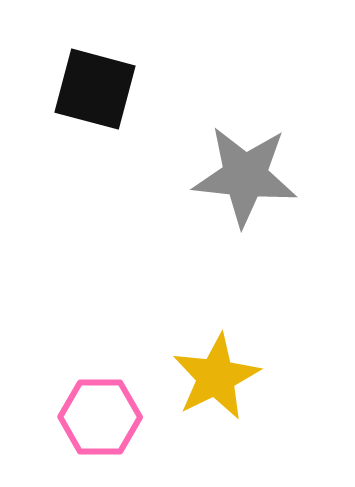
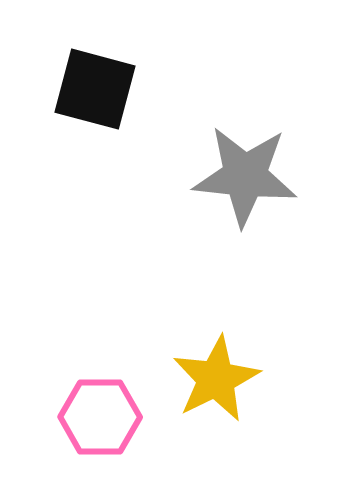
yellow star: moved 2 px down
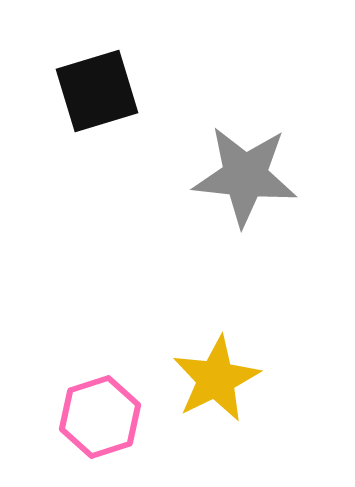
black square: moved 2 px right, 2 px down; rotated 32 degrees counterclockwise
pink hexagon: rotated 18 degrees counterclockwise
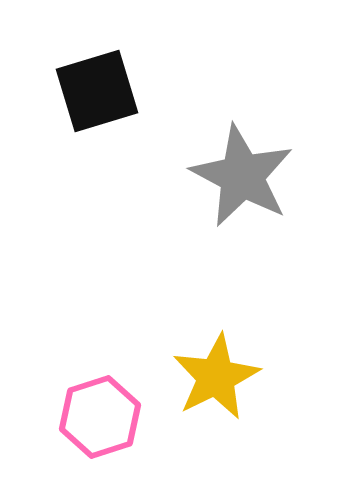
gray star: moved 3 px left; rotated 22 degrees clockwise
yellow star: moved 2 px up
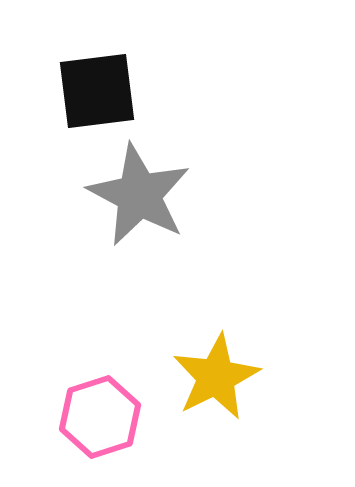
black square: rotated 10 degrees clockwise
gray star: moved 103 px left, 19 px down
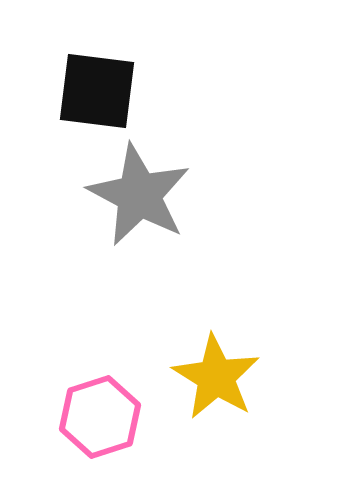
black square: rotated 14 degrees clockwise
yellow star: rotated 14 degrees counterclockwise
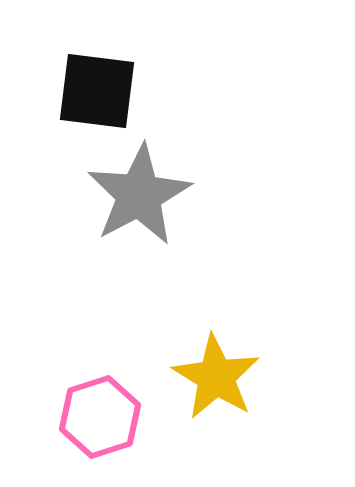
gray star: rotated 16 degrees clockwise
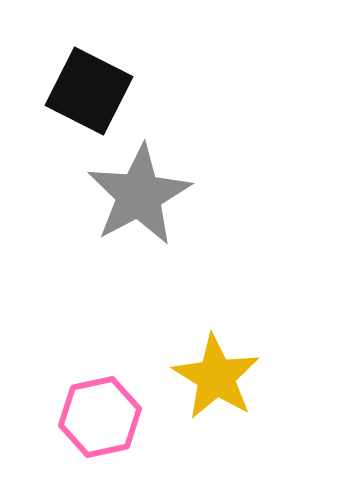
black square: moved 8 px left; rotated 20 degrees clockwise
pink hexagon: rotated 6 degrees clockwise
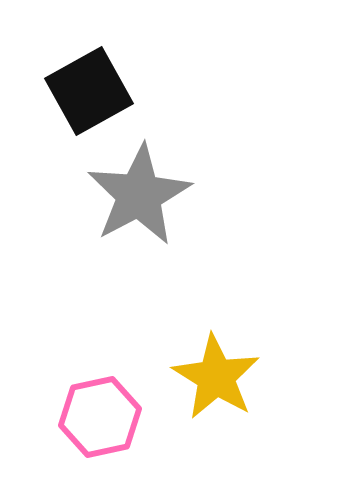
black square: rotated 34 degrees clockwise
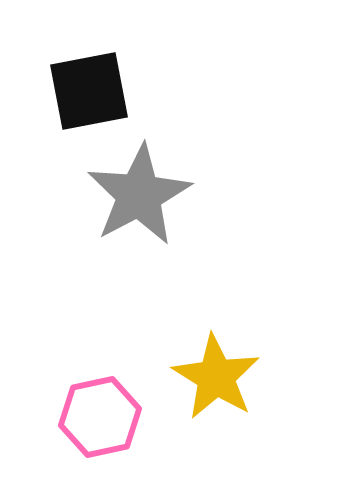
black square: rotated 18 degrees clockwise
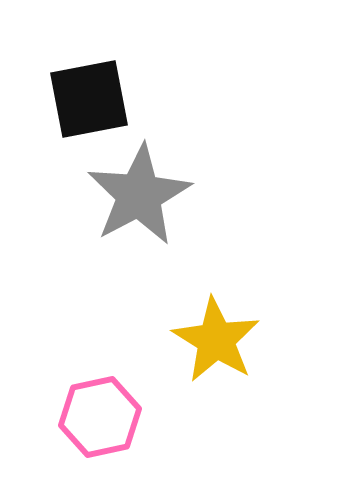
black square: moved 8 px down
yellow star: moved 37 px up
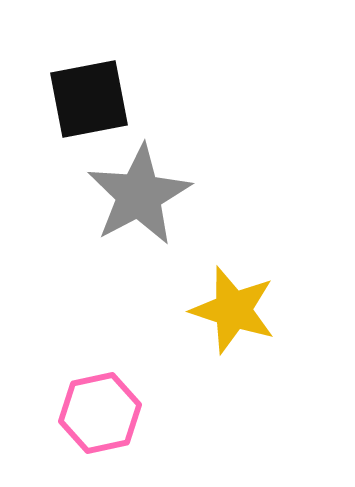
yellow star: moved 17 px right, 30 px up; rotated 14 degrees counterclockwise
pink hexagon: moved 4 px up
